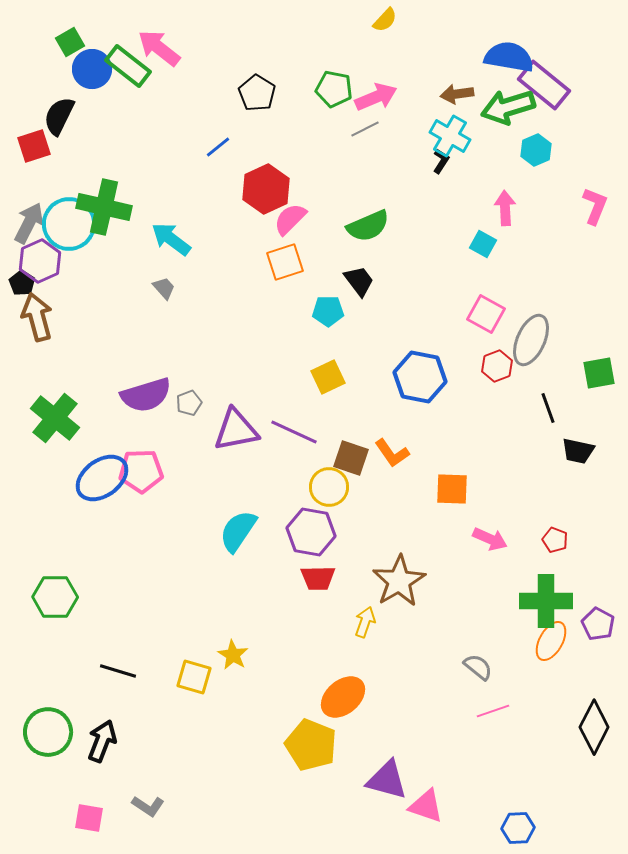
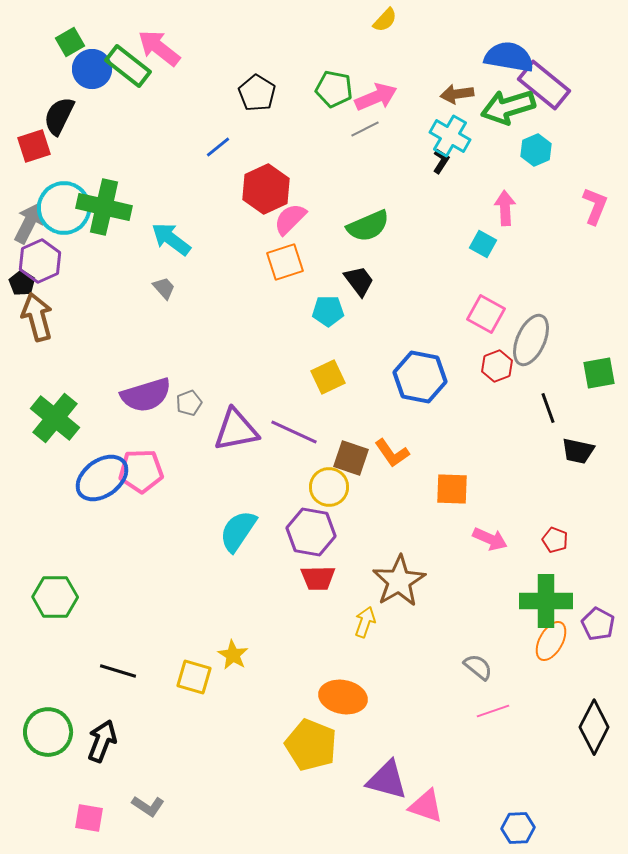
cyan circle at (69, 224): moved 5 px left, 16 px up
orange ellipse at (343, 697): rotated 51 degrees clockwise
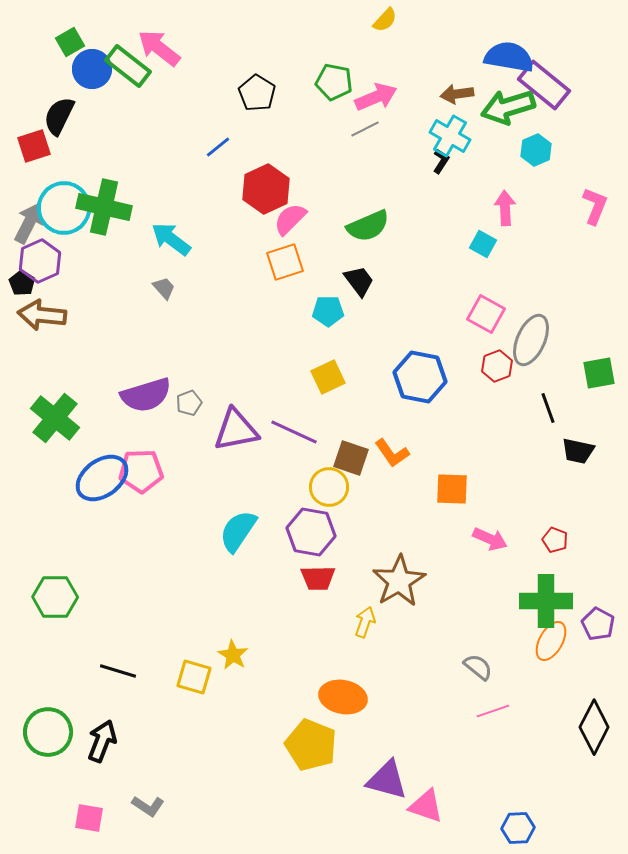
green pentagon at (334, 89): moved 7 px up
brown arrow at (37, 317): moved 5 px right, 2 px up; rotated 69 degrees counterclockwise
